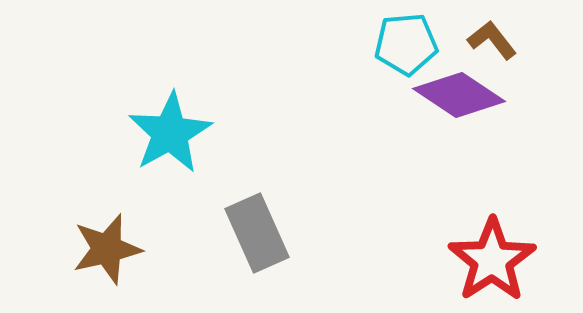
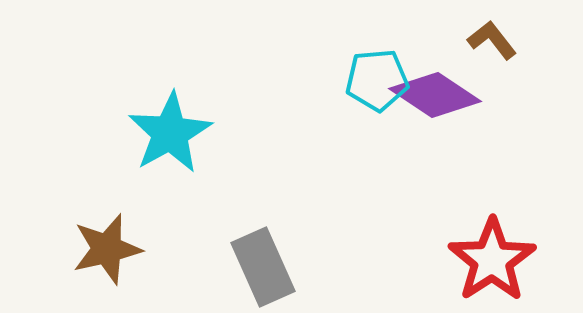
cyan pentagon: moved 29 px left, 36 px down
purple diamond: moved 24 px left
gray rectangle: moved 6 px right, 34 px down
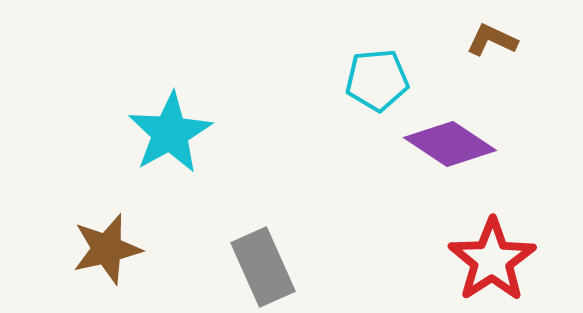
brown L-shape: rotated 27 degrees counterclockwise
purple diamond: moved 15 px right, 49 px down
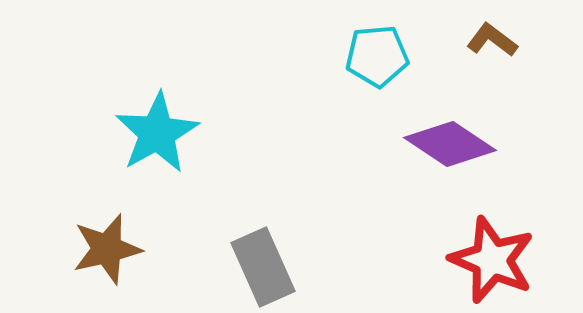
brown L-shape: rotated 12 degrees clockwise
cyan pentagon: moved 24 px up
cyan star: moved 13 px left
red star: rotated 16 degrees counterclockwise
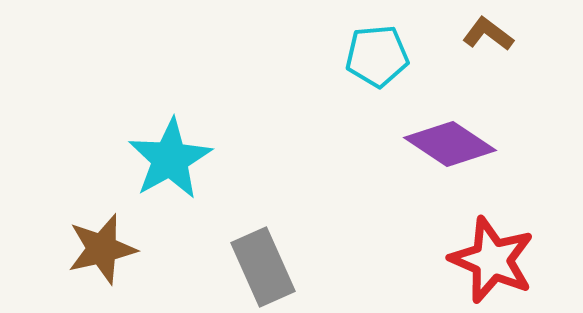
brown L-shape: moved 4 px left, 6 px up
cyan star: moved 13 px right, 26 px down
brown star: moved 5 px left
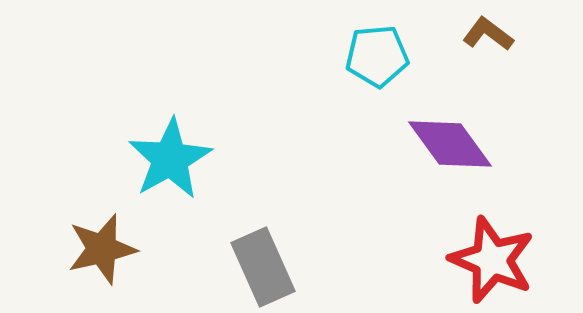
purple diamond: rotated 20 degrees clockwise
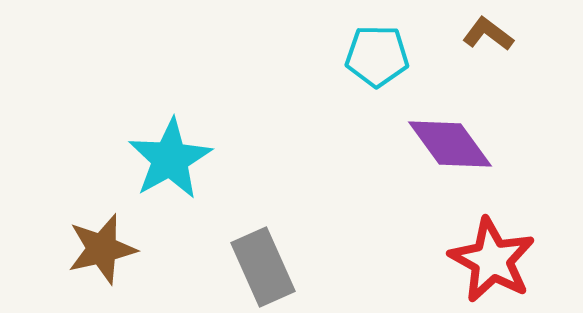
cyan pentagon: rotated 6 degrees clockwise
red star: rotated 6 degrees clockwise
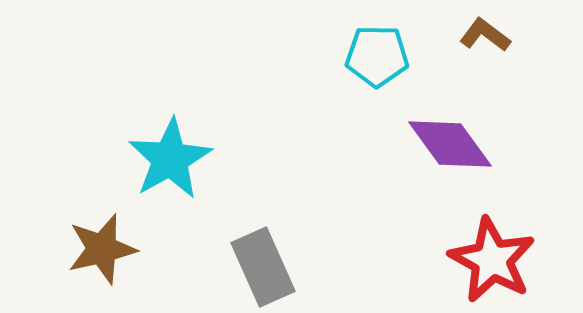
brown L-shape: moved 3 px left, 1 px down
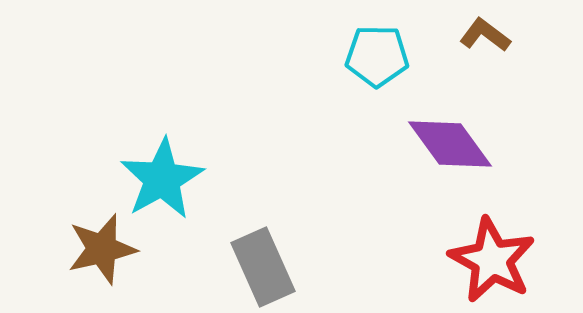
cyan star: moved 8 px left, 20 px down
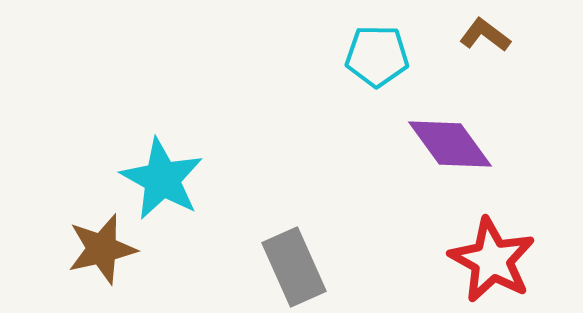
cyan star: rotated 14 degrees counterclockwise
gray rectangle: moved 31 px right
